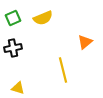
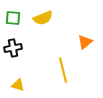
green square: rotated 28 degrees clockwise
yellow triangle: moved 3 px up
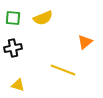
yellow line: rotated 55 degrees counterclockwise
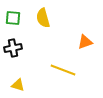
yellow semicircle: rotated 96 degrees clockwise
orange triangle: rotated 21 degrees clockwise
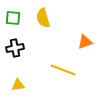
black cross: moved 2 px right
yellow triangle: rotated 24 degrees counterclockwise
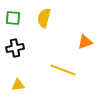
yellow semicircle: moved 1 px right; rotated 30 degrees clockwise
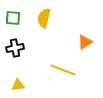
orange triangle: rotated 14 degrees counterclockwise
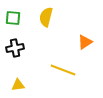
yellow semicircle: moved 2 px right, 1 px up
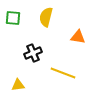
orange triangle: moved 7 px left, 5 px up; rotated 42 degrees clockwise
black cross: moved 18 px right, 5 px down; rotated 12 degrees counterclockwise
yellow line: moved 3 px down
